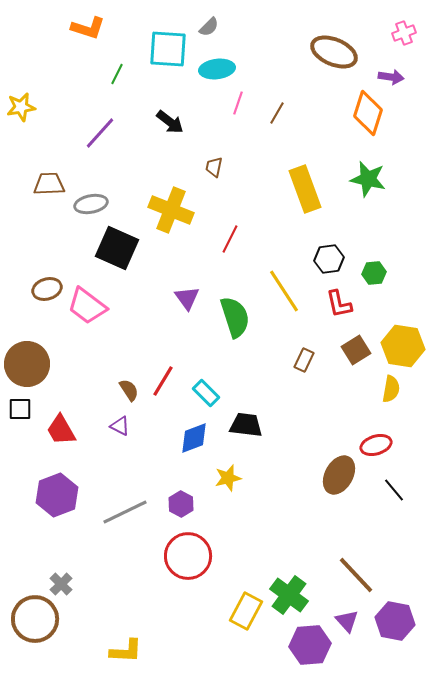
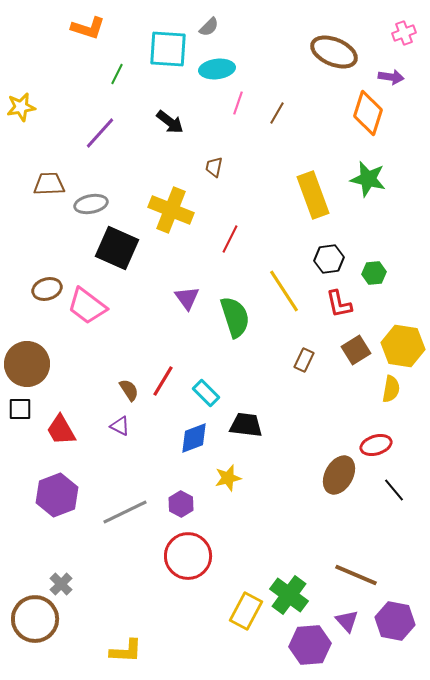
yellow rectangle at (305, 189): moved 8 px right, 6 px down
brown line at (356, 575): rotated 24 degrees counterclockwise
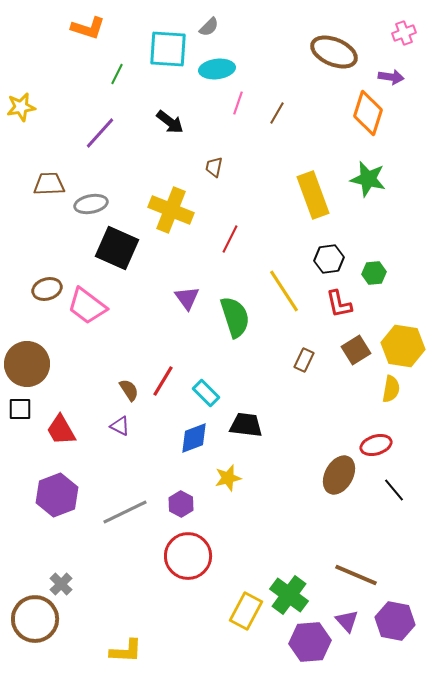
purple hexagon at (310, 645): moved 3 px up
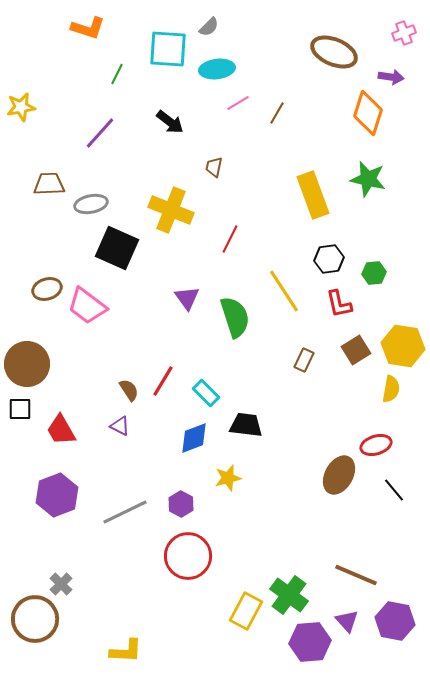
pink line at (238, 103): rotated 40 degrees clockwise
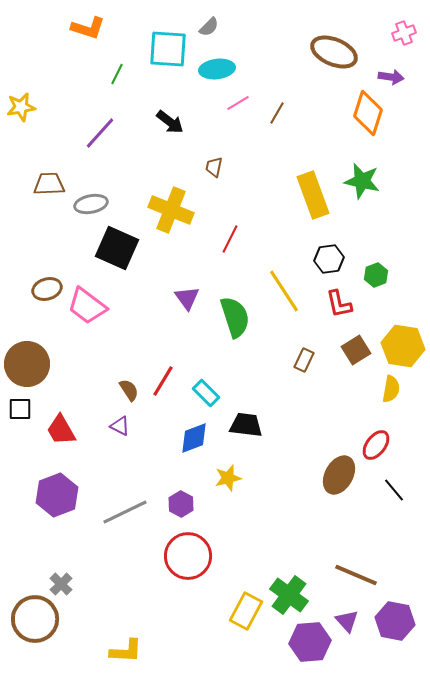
green star at (368, 179): moved 6 px left, 2 px down
green hexagon at (374, 273): moved 2 px right, 2 px down; rotated 15 degrees counterclockwise
red ellipse at (376, 445): rotated 36 degrees counterclockwise
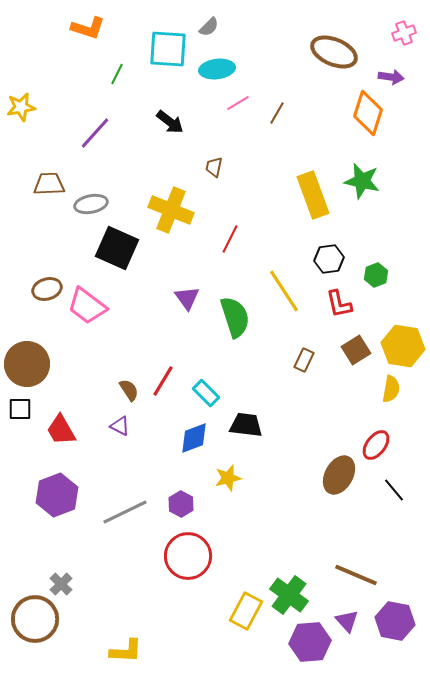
purple line at (100, 133): moved 5 px left
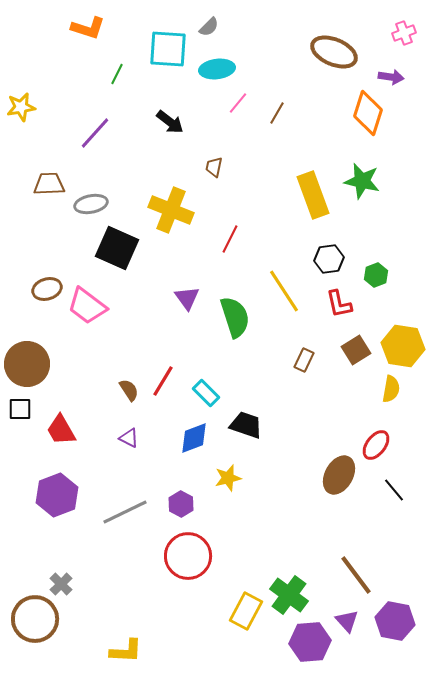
pink line at (238, 103): rotated 20 degrees counterclockwise
black trapezoid at (246, 425): rotated 12 degrees clockwise
purple triangle at (120, 426): moved 9 px right, 12 px down
brown line at (356, 575): rotated 30 degrees clockwise
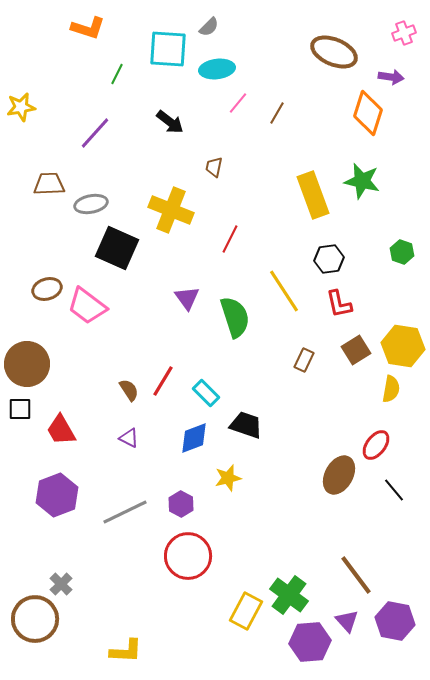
green hexagon at (376, 275): moved 26 px right, 23 px up; rotated 20 degrees counterclockwise
